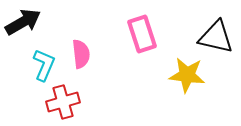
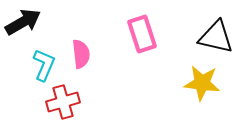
yellow star: moved 15 px right, 8 px down
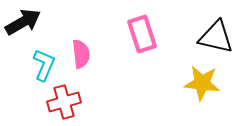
red cross: moved 1 px right
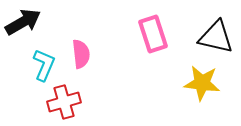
pink rectangle: moved 11 px right
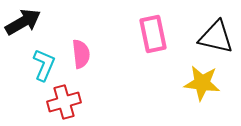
pink rectangle: rotated 6 degrees clockwise
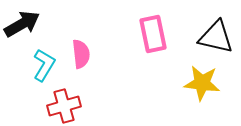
black arrow: moved 1 px left, 2 px down
cyan L-shape: rotated 8 degrees clockwise
red cross: moved 4 px down
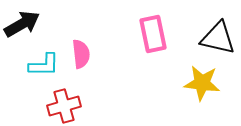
black triangle: moved 2 px right, 1 px down
cyan L-shape: rotated 60 degrees clockwise
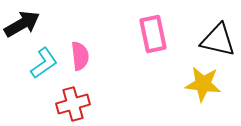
black triangle: moved 2 px down
pink semicircle: moved 1 px left, 2 px down
cyan L-shape: moved 2 px up; rotated 36 degrees counterclockwise
yellow star: moved 1 px right, 1 px down
red cross: moved 9 px right, 2 px up
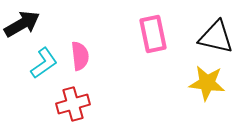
black triangle: moved 2 px left, 3 px up
yellow star: moved 4 px right, 1 px up
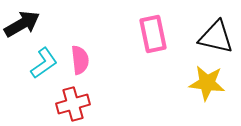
pink semicircle: moved 4 px down
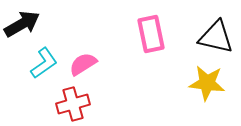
pink rectangle: moved 2 px left
pink semicircle: moved 3 px right, 4 px down; rotated 116 degrees counterclockwise
